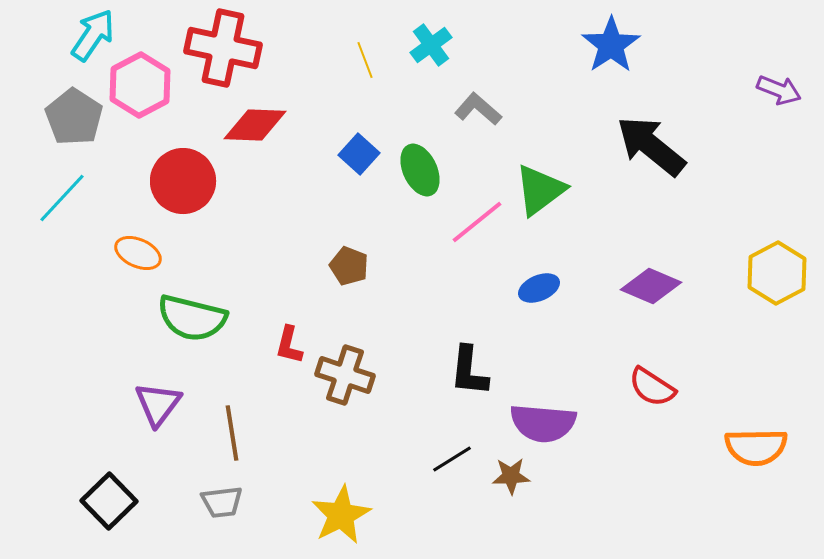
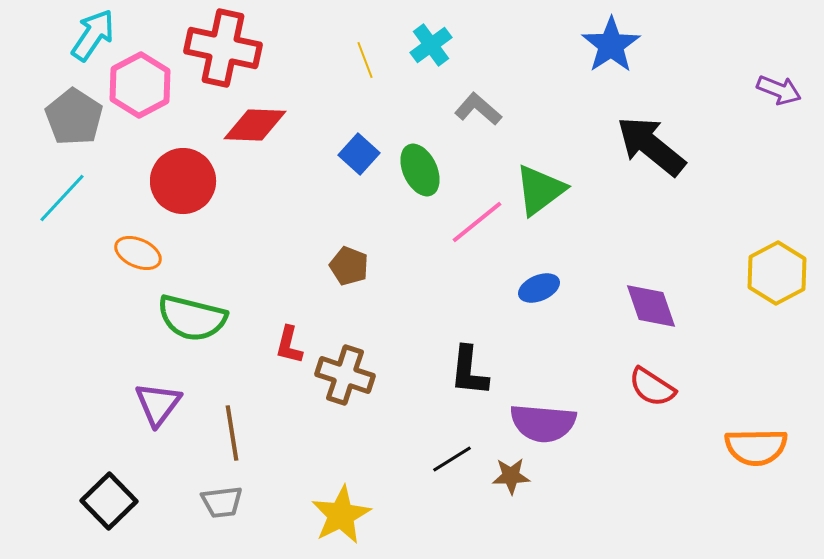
purple diamond: moved 20 px down; rotated 48 degrees clockwise
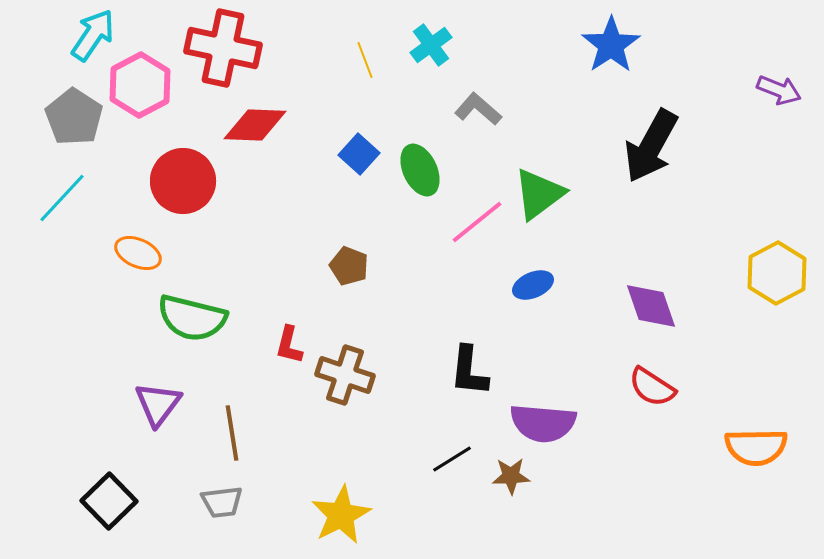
black arrow: rotated 100 degrees counterclockwise
green triangle: moved 1 px left, 4 px down
blue ellipse: moved 6 px left, 3 px up
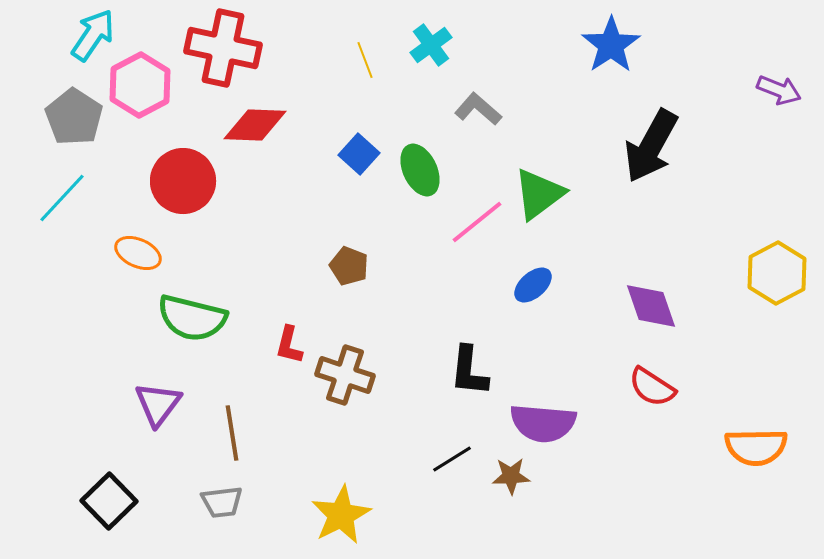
blue ellipse: rotated 18 degrees counterclockwise
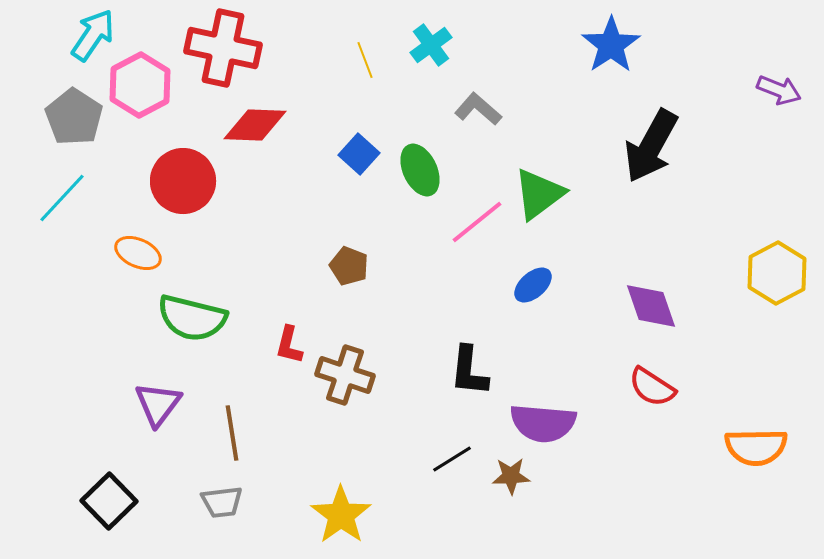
yellow star: rotated 8 degrees counterclockwise
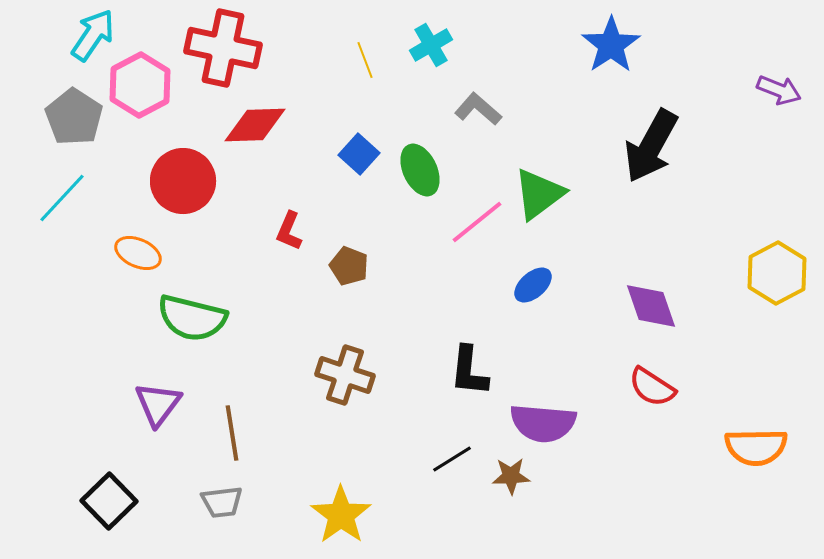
cyan cross: rotated 6 degrees clockwise
red diamond: rotated 4 degrees counterclockwise
red L-shape: moved 114 px up; rotated 9 degrees clockwise
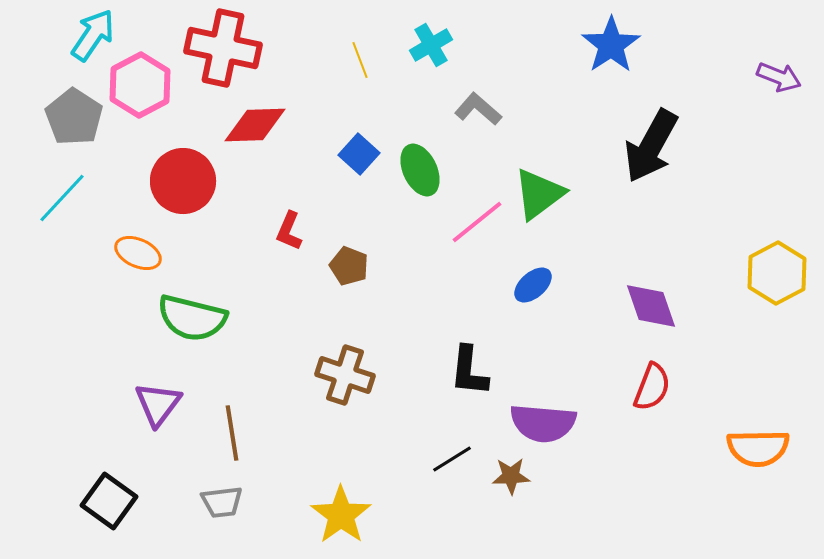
yellow line: moved 5 px left
purple arrow: moved 13 px up
red semicircle: rotated 102 degrees counterclockwise
orange semicircle: moved 2 px right, 1 px down
black square: rotated 10 degrees counterclockwise
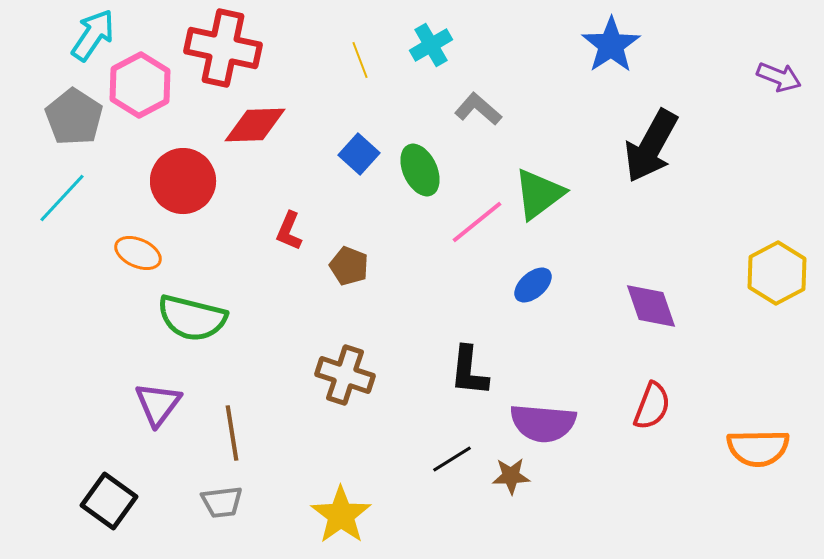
red semicircle: moved 19 px down
